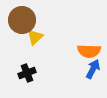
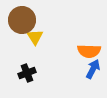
yellow triangle: rotated 18 degrees counterclockwise
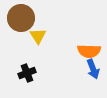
brown circle: moved 1 px left, 2 px up
yellow triangle: moved 3 px right, 1 px up
blue arrow: rotated 132 degrees clockwise
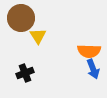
black cross: moved 2 px left
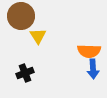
brown circle: moved 2 px up
blue arrow: rotated 18 degrees clockwise
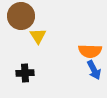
orange semicircle: moved 1 px right
blue arrow: moved 1 px right, 1 px down; rotated 24 degrees counterclockwise
black cross: rotated 18 degrees clockwise
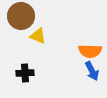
yellow triangle: rotated 36 degrees counterclockwise
blue arrow: moved 2 px left, 1 px down
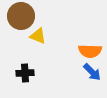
blue arrow: moved 1 px down; rotated 18 degrees counterclockwise
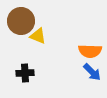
brown circle: moved 5 px down
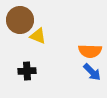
brown circle: moved 1 px left, 1 px up
black cross: moved 2 px right, 2 px up
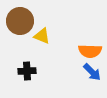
brown circle: moved 1 px down
yellow triangle: moved 4 px right
